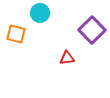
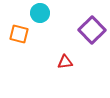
orange square: moved 3 px right
red triangle: moved 2 px left, 4 px down
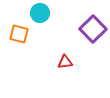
purple square: moved 1 px right, 1 px up
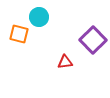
cyan circle: moved 1 px left, 4 px down
purple square: moved 11 px down
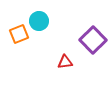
cyan circle: moved 4 px down
orange square: rotated 36 degrees counterclockwise
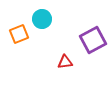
cyan circle: moved 3 px right, 2 px up
purple square: rotated 16 degrees clockwise
